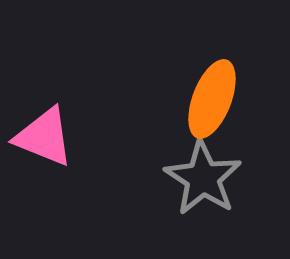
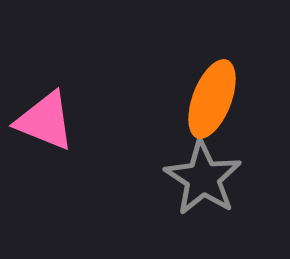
pink triangle: moved 1 px right, 16 px up
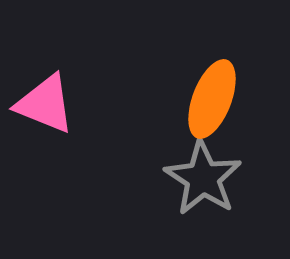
pink triangle: moved 17 px up
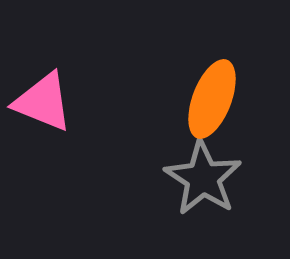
pink triangle: moved 2 px left, 2 px up
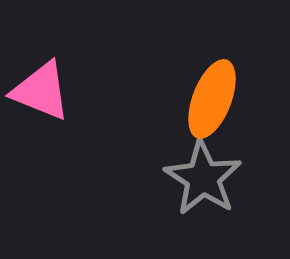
pink triangle: moved 2 px left, 11 px up
